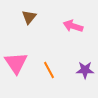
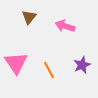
pink arrow: moved 8 px left
purple star: moved 3 px left, 5 px up; rotated 24 degrees counterclockwise
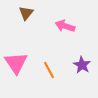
brown triangle: moved 3 px left, 4 px up
purple star: rotated 18 degrees counterclockwise
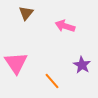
orange line: moved 3 px right, 11 px down; rotated 12 degrees counterclockwise
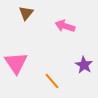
purple star: moved 2 px right
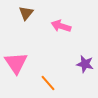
pink arrow: moved 4 px left
purple star: moved 1 px right, 1 px up; rotated 18 degrees counterclockwise
orange line: moved 4 px left, 2 px down
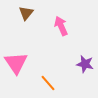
pink arrow: rotated 48 degrees clockwise
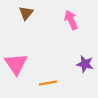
pink arrow: moved 10 px right, 6 px up
pink triangle: moved 1 px down
orange line: rotated 60 degrees counterclockwise
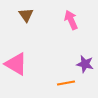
brown triangle: moved 2 px down; rotated 14 degrees counterclockwise
pink triangle: rotated 25 degrees counterclockwise
orange line: moved 18 px right
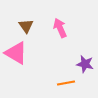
brown triangle: moved 11 px down
pink arrow: moved 11 px left, 8 px down
pink triangle: moved 11 px up
